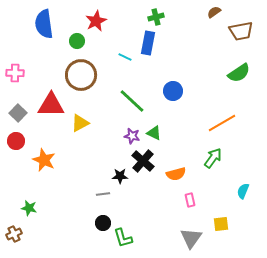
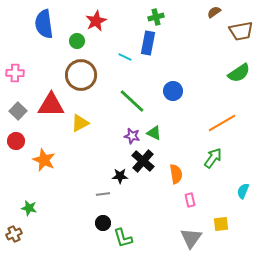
gray square: moved 2 px up
orange semicircle: rotated 84 degrees counterclockwise
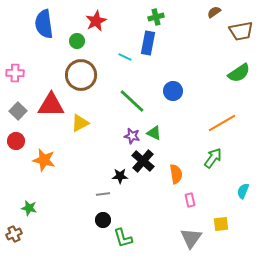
orange star: rotated 10 degrees counterclockwise
black circle: moved 3 px up
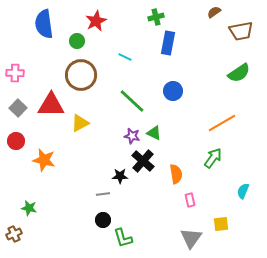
blue rectangle: moved 20 px right
gray square: moved 3 px up
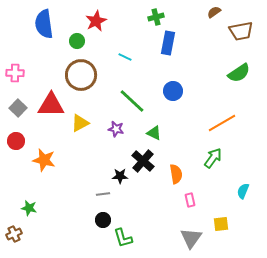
purple star: moved 16 px left, 7 px up
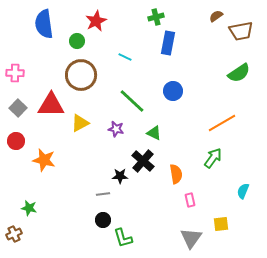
brown semicircle: moved 2 px right, 4 px down
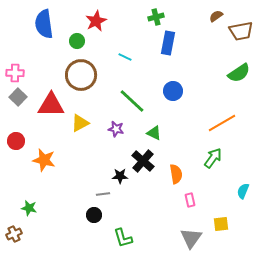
gray square: moved 11 px up
black circle: moved 9 px left, 5 px up
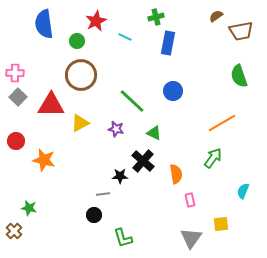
cyan line: moved 20 px up
green semicircle: moved 3 px down; rotated 105 degrees clockwise
brown cross: moved 3 px up; rotated 21 degrees counterclockwise
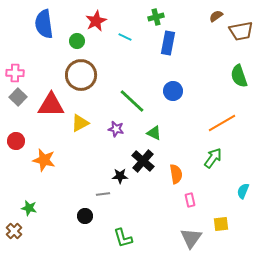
black circle: moved 9 px left, 1 px down
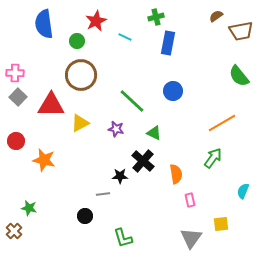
green semicircle: rotated 20 degrees counterclockwise
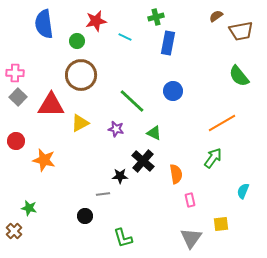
red star: rotated 15 degrees clockwise
